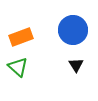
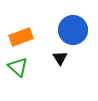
black triangle: moved 16 px left, 7 px up
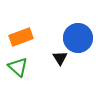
blue circle: moved 5 px right, 8 px down
